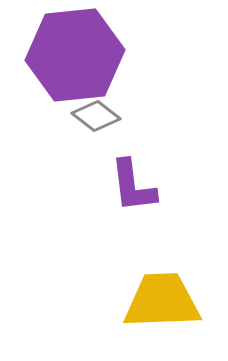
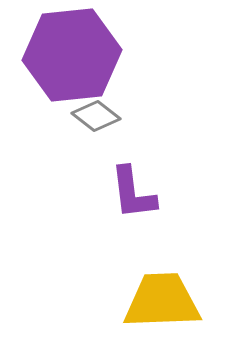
purple hexagon: moved 3 px left
purple L-shape: moved 7 px down
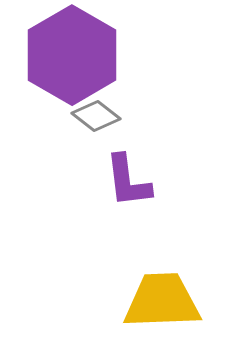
purple hexagon: rotated 24 degrees counterclockwise
purple L-shape: moved 5 px left, 12 px up
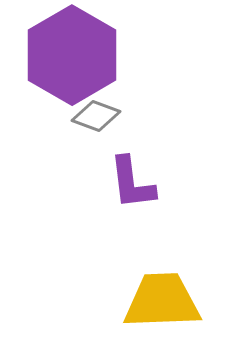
gray diamond: rotated 18 degrees counterclockwise
purple L-shape: moved 4 px right, 2 px down
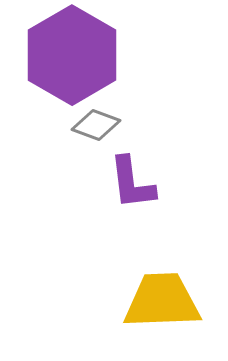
gray diamond: moved 9 px down
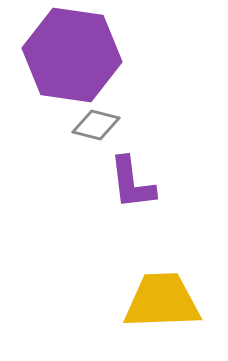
purple hexagon: rotated 22 degrees counterclockwise
gray diamond: rotated 6 degrees counterclockwise
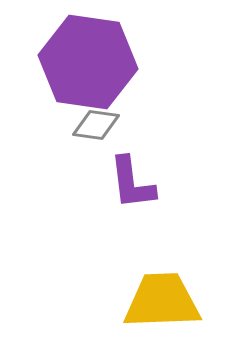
purple hexagon: moved 16 px right, 7 px down
gray diamond: rotated 6 degrees counterclockwise
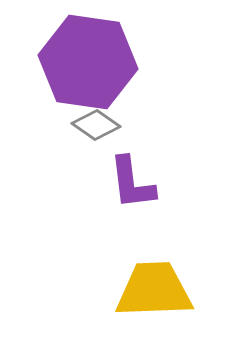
gray diamond: rotated 27 degrees clockwise
yellow trapezoid: moved 8 px left, 11 px up
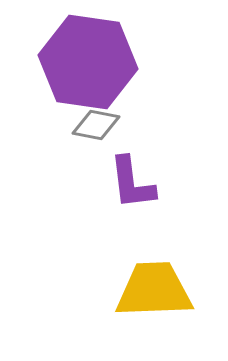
gray diamond: rotated 24 degrees counterclockwise
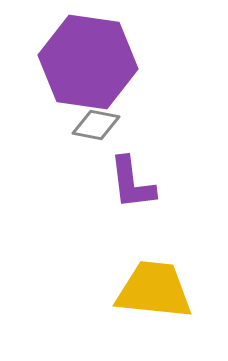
yellow trapezoid: rotated 8 degrees clockwise
